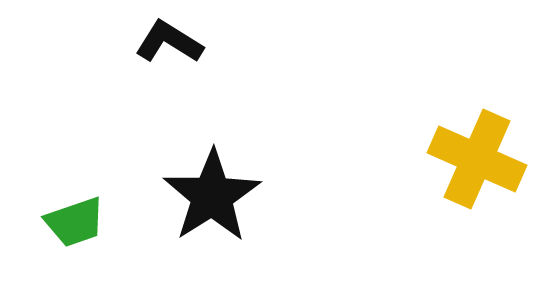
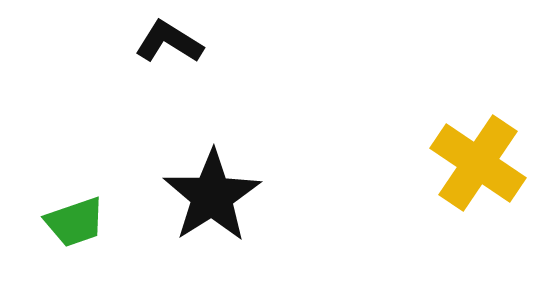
yellow cross: moved 1 px right, 4 px down; rotated 10 degrees clockwise
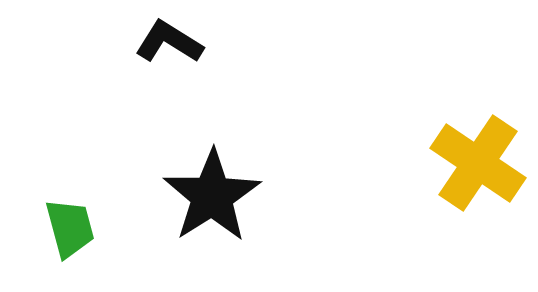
green trapezoid: moved 5 px left, 6 px down; rotated 86 degrees counterclockwise
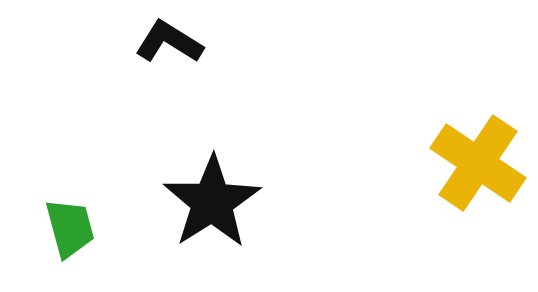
black star: moved 6 px down
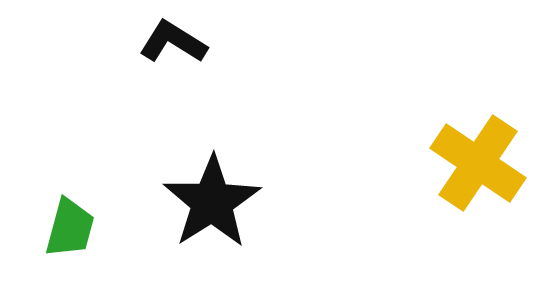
black L-shape: moved 4 px right
green trapezoid: rotated 30 degrees clockwise
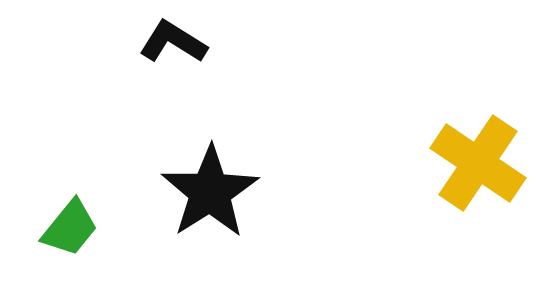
black star: moved 2 px left, 10 px up
green trapezoid: rotated 24 degrees clockwise
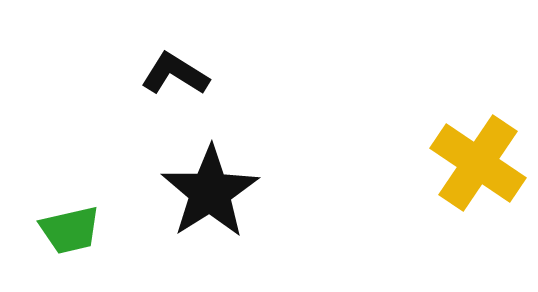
black L-shape: moved 2 px right, 32 px down
green trapezoid: moved 2 px down; rotated 38 degrees clockwise
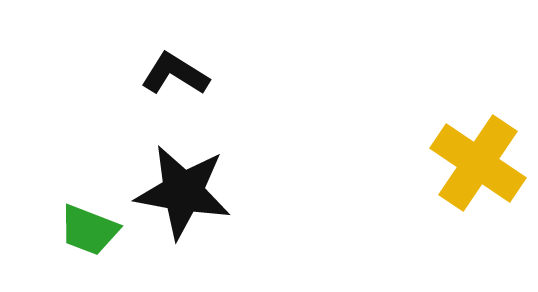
black star: moved 27 px left; rotated 30 degrees counterclockwise
green trapezoid: moved 19 px right; rotated 34 degrees clockwise
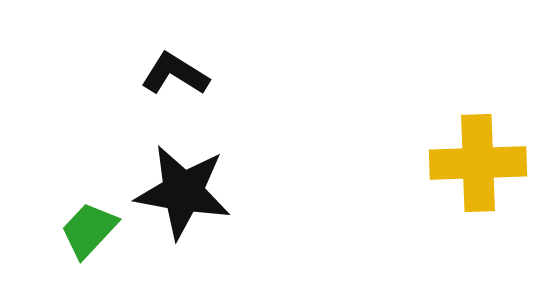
yellow cross: rotated 36 degrees counterclockwise
green trapezoid: rotated 112 degrees clockwise
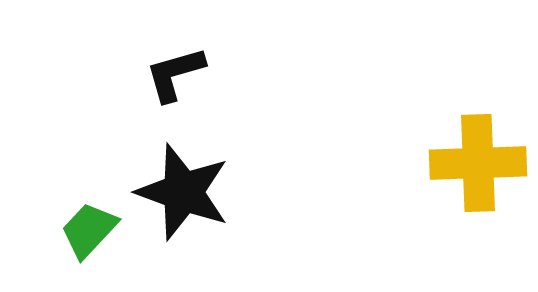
black L-shape: rotated 48 degrees counterclockwise
black star: rotated 10 degrees clockwise
